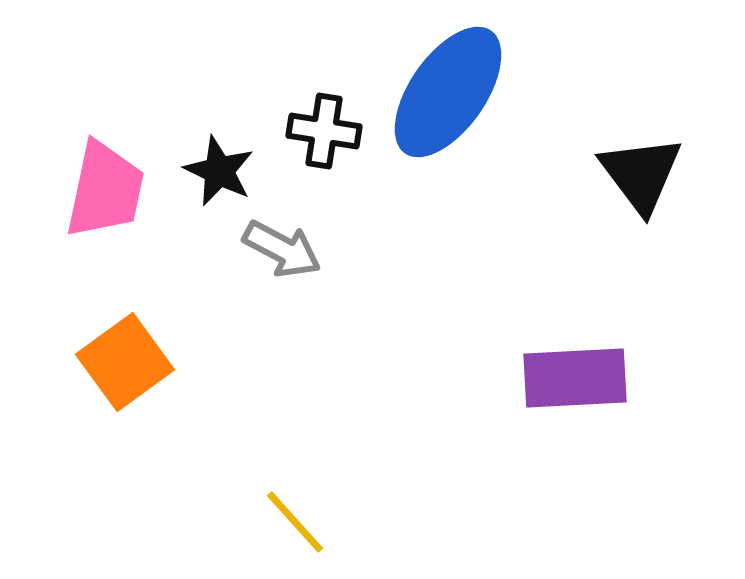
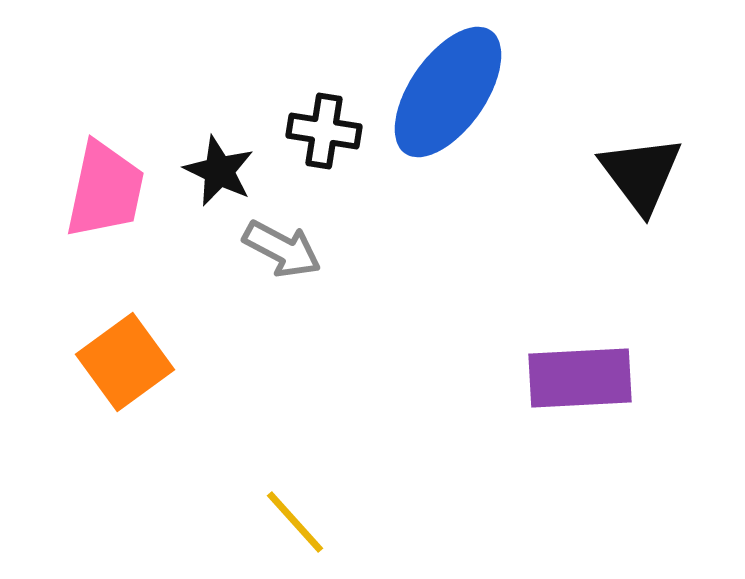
purple rectangle: moved 5 px right
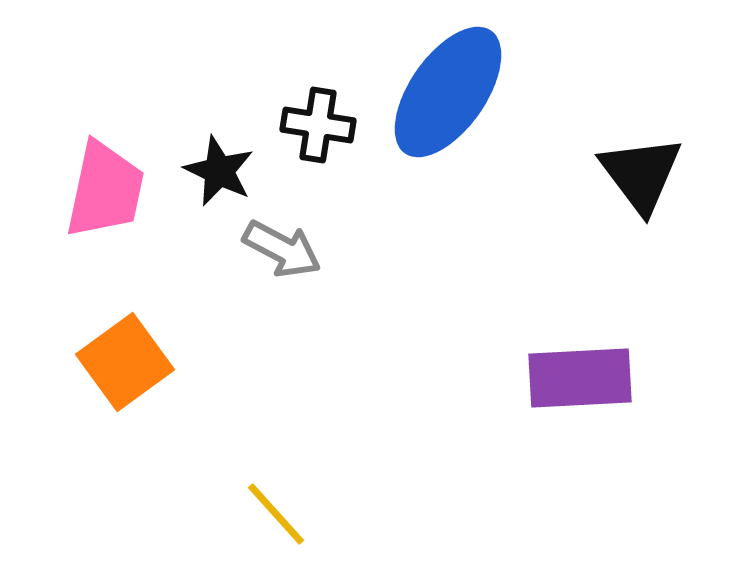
black cross: moved 6 px left, 6 px up
yellow line: moved 19 px left, 8 px up
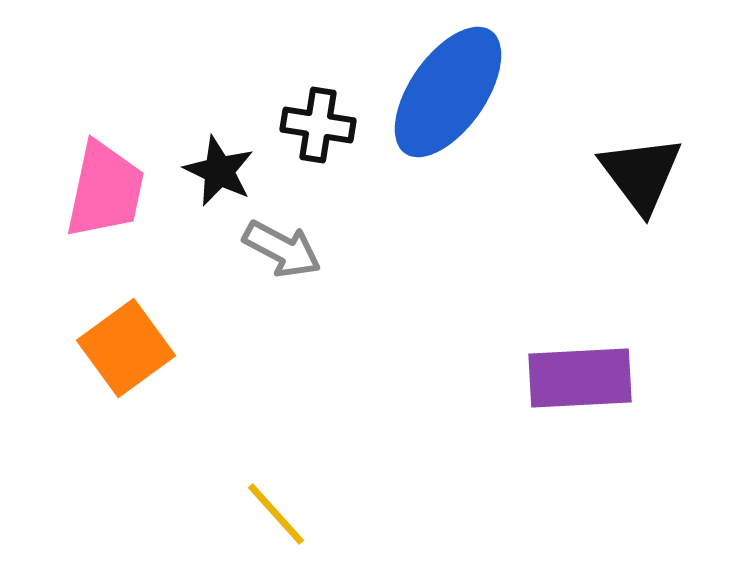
orange square: moved 1 px right, 14 px up
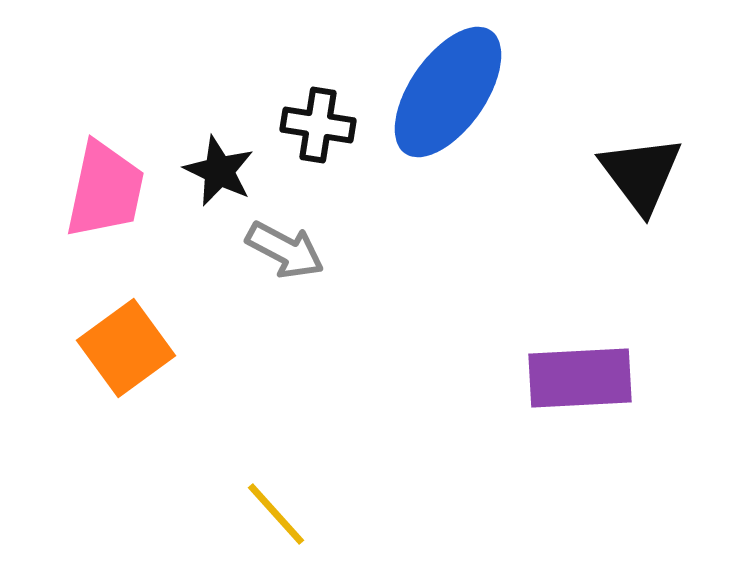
gray arrow: moved 3 px right, 1 px down
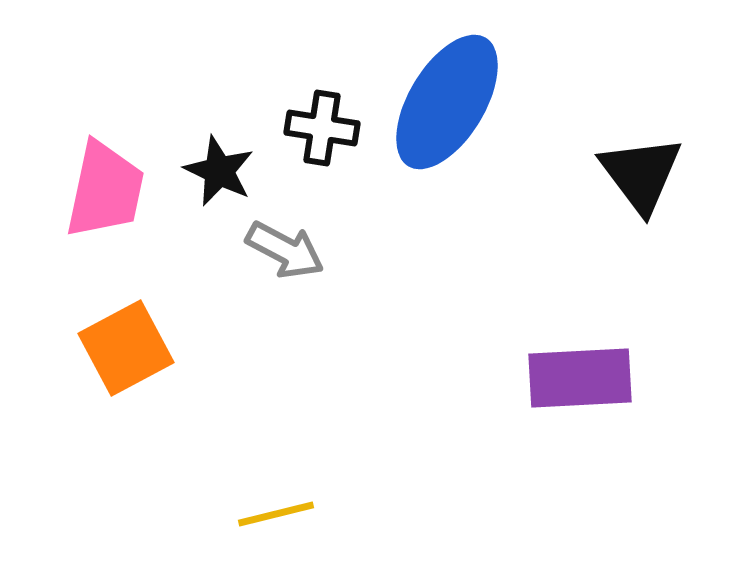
blue ellipse: moved 1 px left, 10 px down; rotated 4 degrees counterclockwise
black cross: moved 4 px right, 3 px down
orange square: rotated 8 degrees clockwise
yellow line: rotated 62 degrees counterclockwise
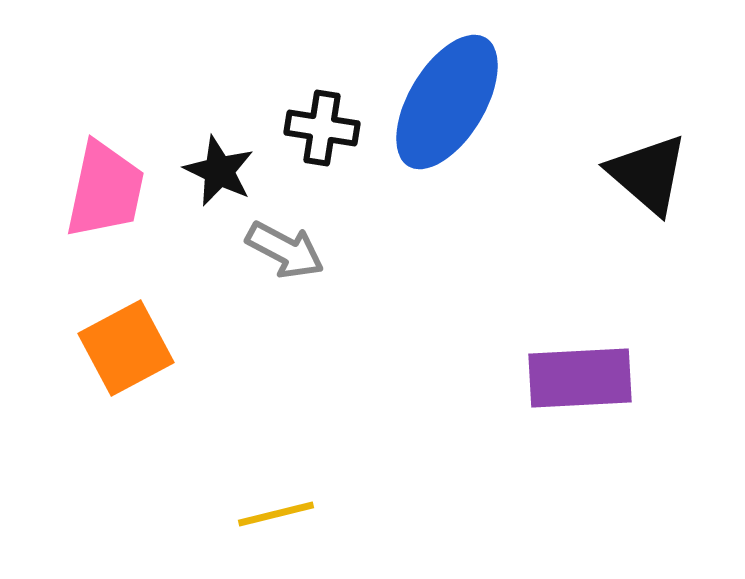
black triangle: moved 7 px right; rotated 12 degrees counterclockwise
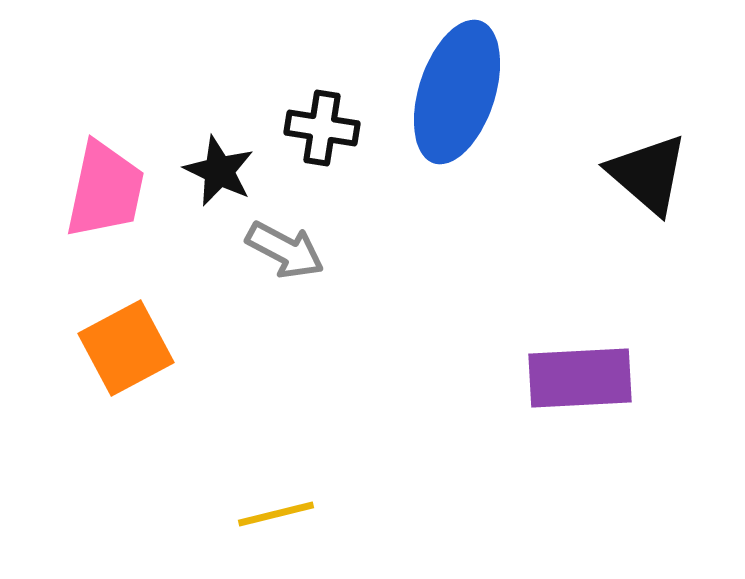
blue ellipse: moved 10 px right, 10 px up; rotated 13 degrees counterclockwise
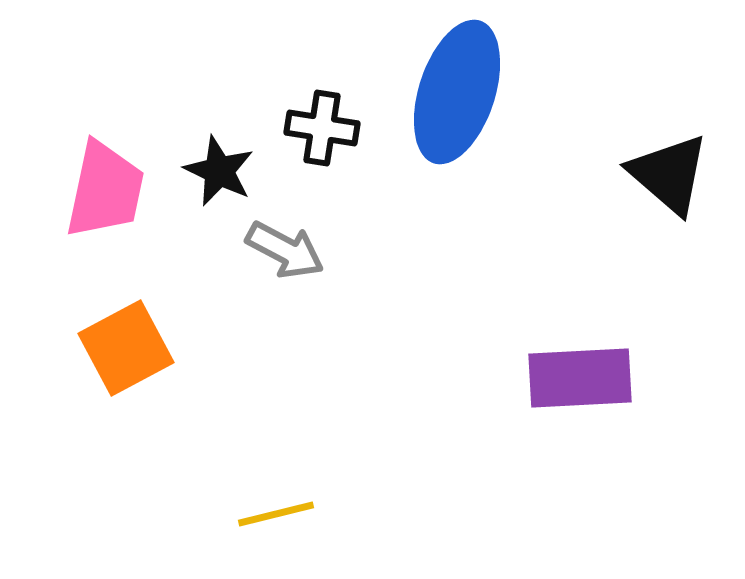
black triangle: moved 21 px right
